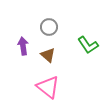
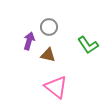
purple arrow: moved 6 px right, 5 px up; rotated 24 degrees clockwise
brown triangle: rotated 28 degrees counterclockwise
pink triangle: moved 8 px right
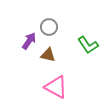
purple arrow: rotated 18 degrees clockwise
pink triangle: rotated 10 degrees counterclockwise
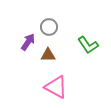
purple arrow: moved 1 px left, 1 px down
brown triangle: rotated 14 degrees counterclockwise
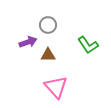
gray circle: moved 1 px left, 2 px up
purple arrow: rotated 36 degrees clockwise
pink triangle: rotated 20 degrees clockwise
